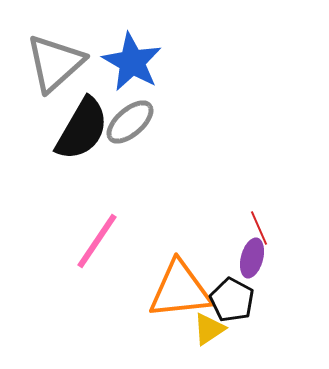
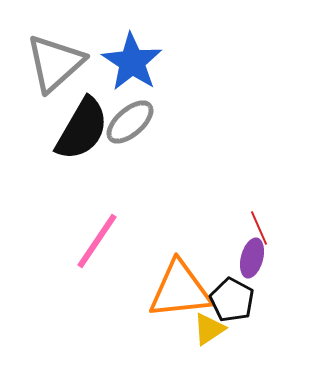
blue star: rotated 4 degrees clockwise
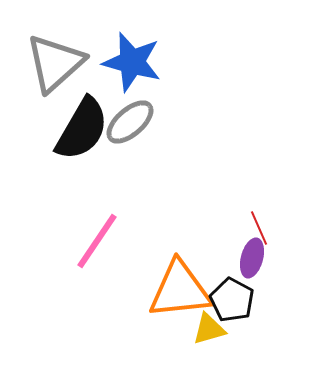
blue star: rotated 18 degrees counterclockwise
yellow triangle: rotated 18 degrees clockwise
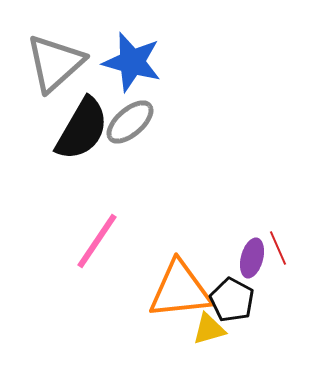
red line: moved 19 px right, 20 px down
